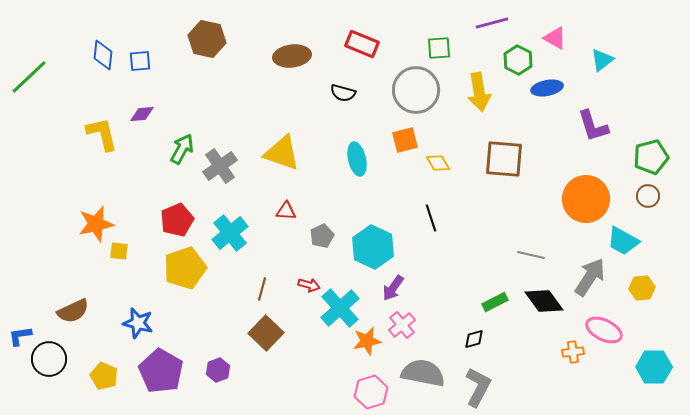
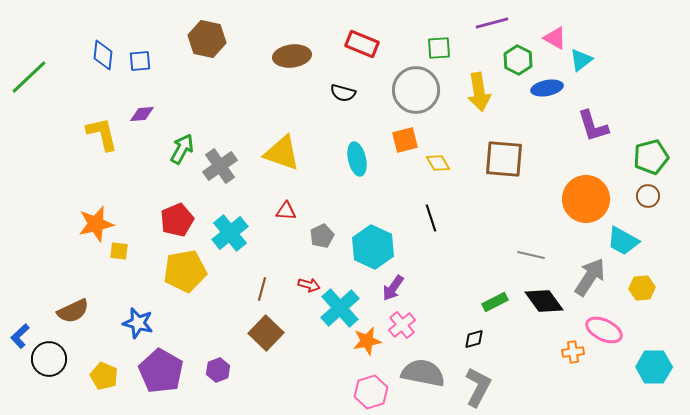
cyan triangle at (602, 60): moved 21 px left
yellow pentagon at (185, 268): moved 3 px down; rotated 9 degrees clockwise
blue L-shape at (20, 336): rotated 35 degrees counterclockwise
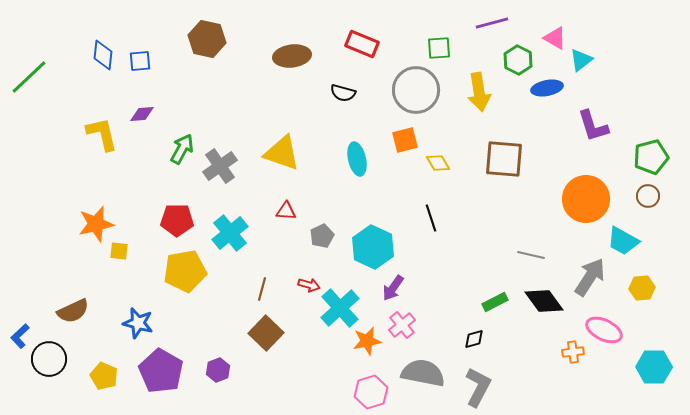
red pentagon at (177, 220): rotated 24 degrees clockwise
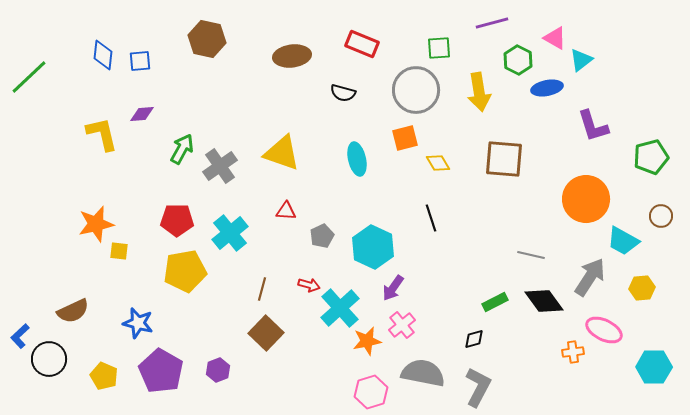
orange square at (405, 140): moved 2 px up
brown circle at (648, 196): moved 13 px right, 20 px down
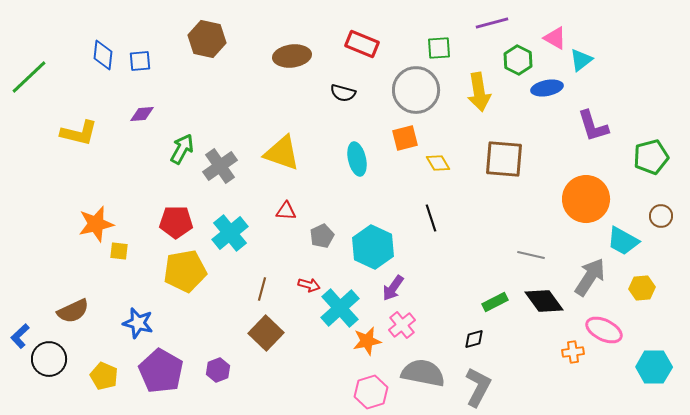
yellow L-shape at (102, 134): moved 23 px left, 1 px up; rotated 117 degrees clockwise
red pentagon at (177, 220): moved 1 px left, 2 px down
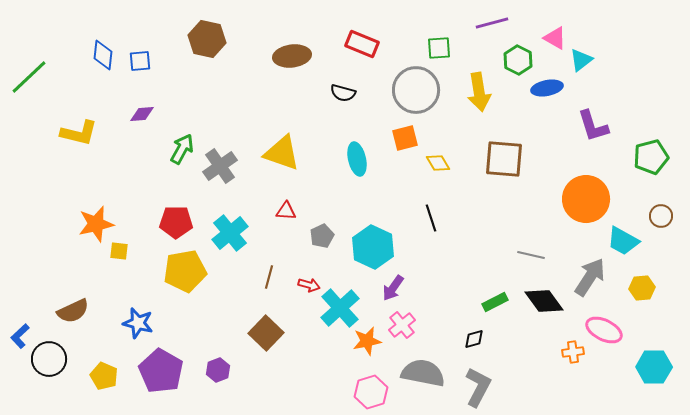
brown line at (262, 289): moved 7 px right, 12 px up
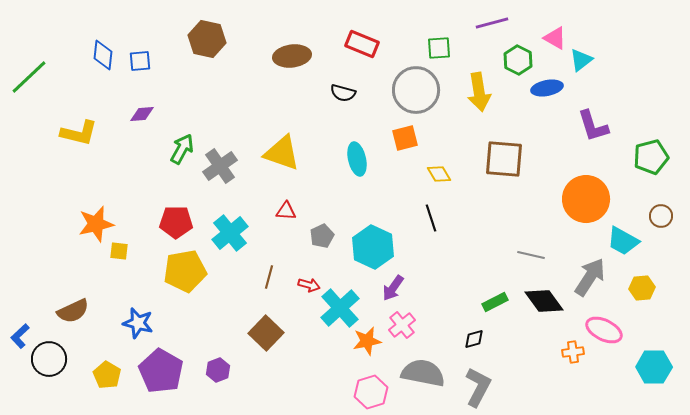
yellow diamond at (438, 163): moved 1 px right, 11 px down
yellow pentagon at (104, 376): moved 3 px right, 1 px up; rotated 8 degrees clockwise
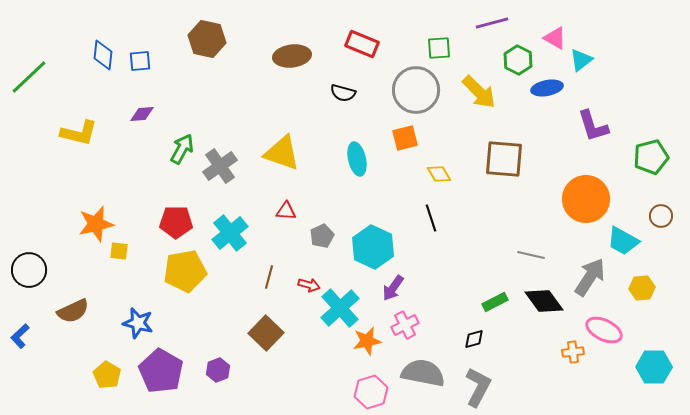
yellow arrow at (479, 92): rotated 36 degrees counterclockwise
pink cross at (402, 325): moved 3 px right; rotated 12 degrees clockwise
black circle at (49, 359): moved 20 px left, 89 px up
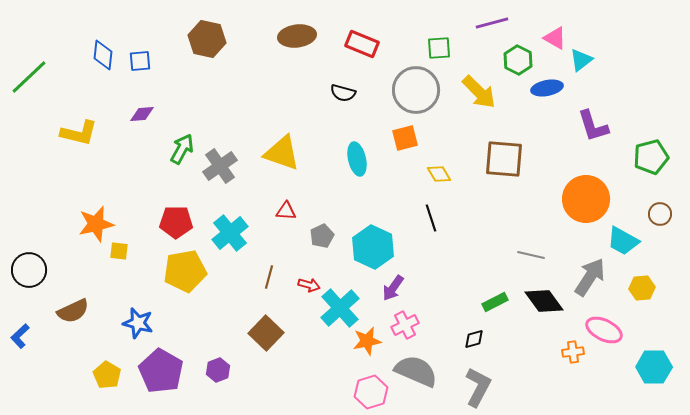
brown ellipse at (292, 56): moved 5 px right, 20 px up
brown circle at (661, 216): moved 1 px left, 2 px up
gray semicircle at (423, 373): moved 7 px left, 2 px up; rotated 12 degrees clockwise
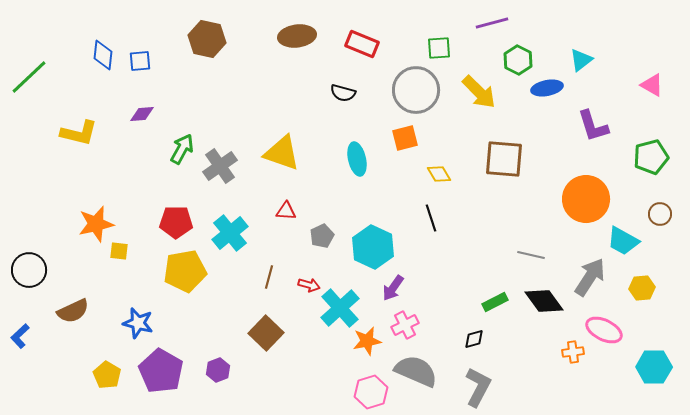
pink triangle at (555, 38): moved 97 px right, 47 px down
